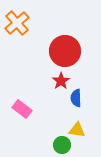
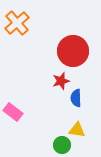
red circle: moved 8 px right
red star: rotated 18 degrees clockwise
pink rectangle: moved 9 px left, 3 px down
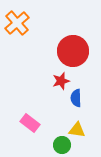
pink rectangle: moved 17 px right, 11 px down
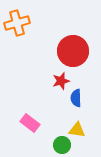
orange cross: rotated 25 degrees clockwise
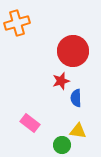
yellow triangle: moved 1 px right, 1 px down
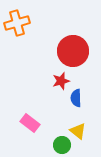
yellow triangle: rotated 30 degrees clockwise
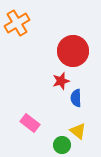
orange cross: rotated 15 degrees counterclockwise
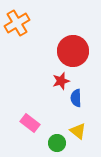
green circle: moved 5 px left, 2 px up
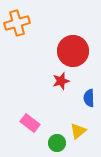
orange cross: rotated 15 degrees clockwise
blue semicircle: moved 13 px right
yellow triangle: rotated 42 degrees clockwise
